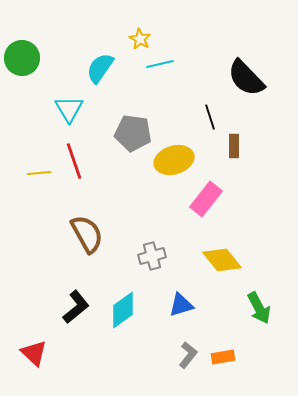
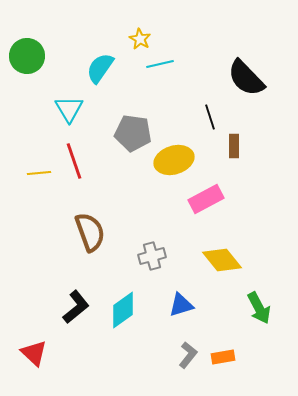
green circle: moved 5 px right, 2 px up
pink rectangle: rotated 24 degrees clockwise
brown semicircle: moved 3 px right, 2 px up; rotated 9 degrees clockwise
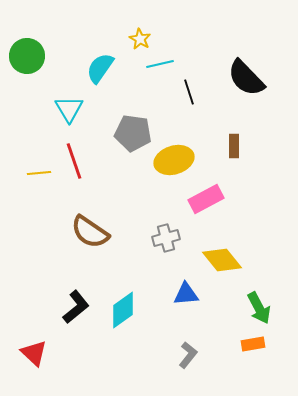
black line: moved 21 px left, 25 px up
brown semicircle: rotated 144 degrees clockwise
gray cross: moved 14 px right, 18 px up
blue triangle: moved 5 px right, 11 px up; rotated 12 degrees clockwise
orange rectangle: moved 30 px right, 13 px up
